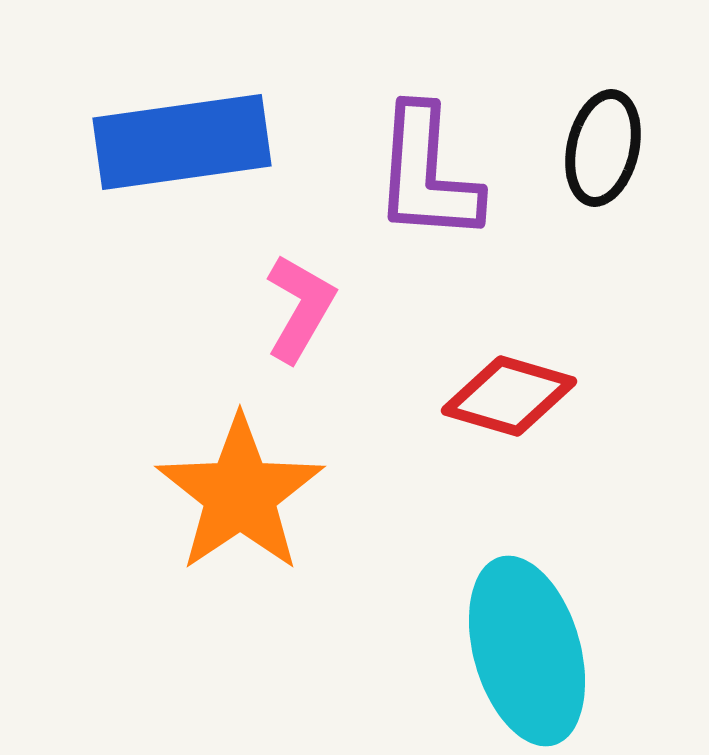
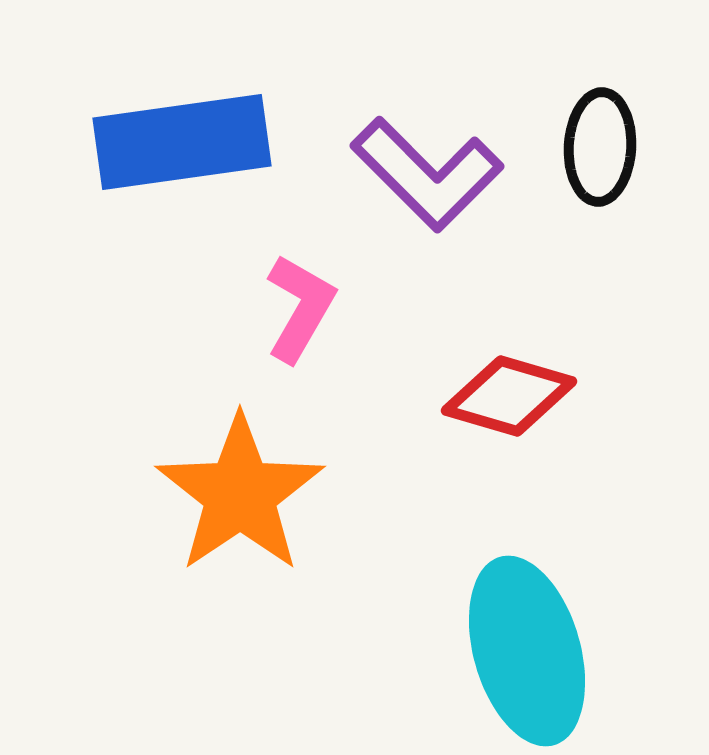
black ellipse: moved 3 px left, 1 px up; rotated 10 degrees counterclockwise
purple L-shape: rotated 49 degrees counterclockwise
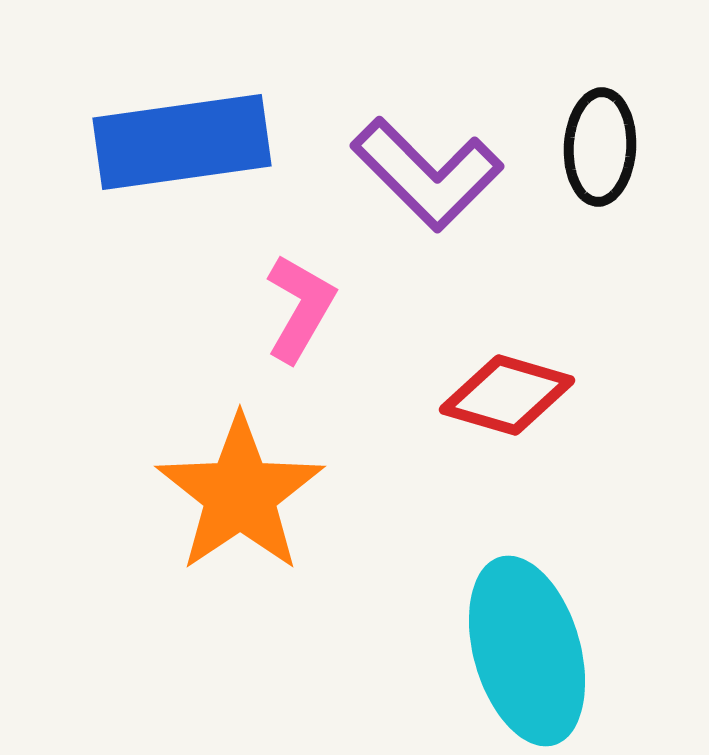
red diamond: moved 2 px left, 1 px up
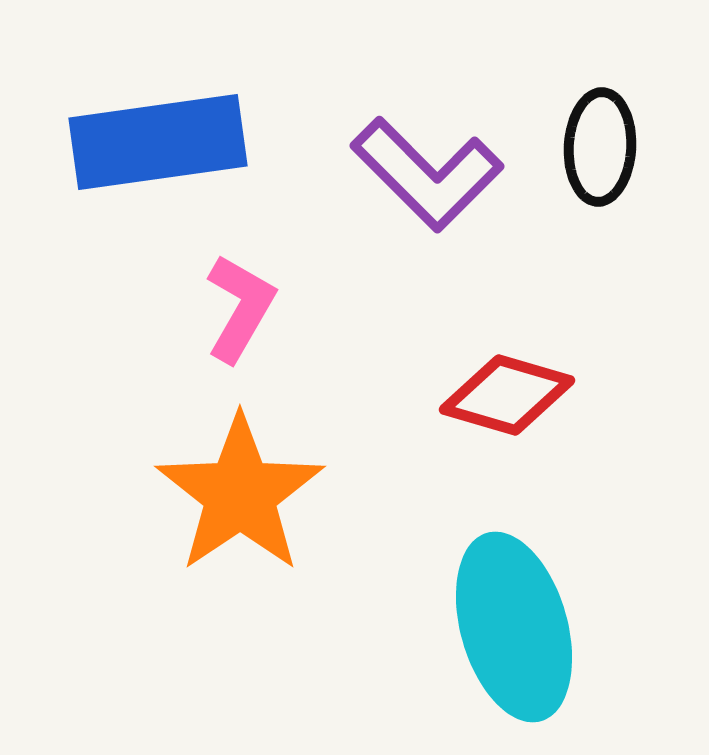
blue rectangle: moved 24 px left
pink L-shape: moved 60 px left
cyan ellipse: moved 13 px left, 24 px up
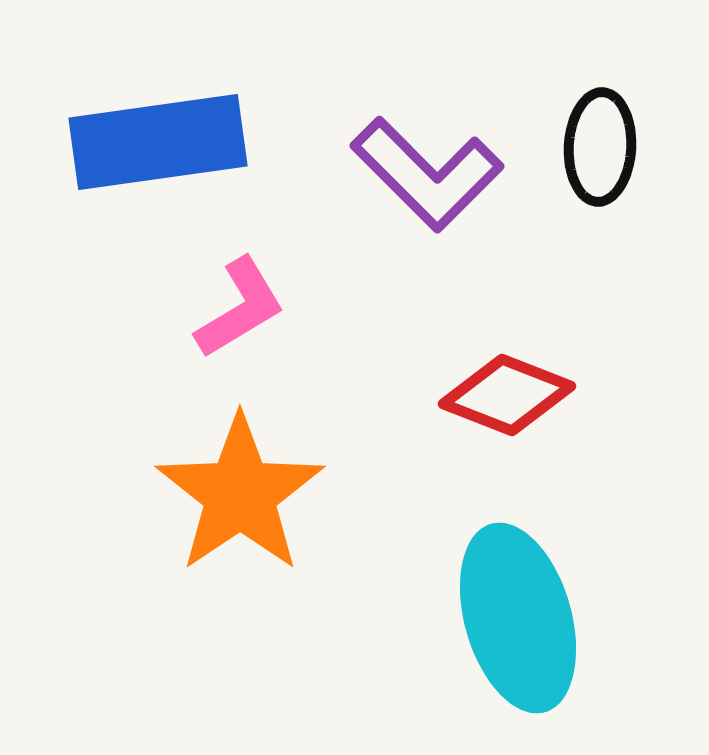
pink L-shape: rotated 29 degrees clockwise
red diamond: rotated 5 degrees clockwise
cyan ellipse: moved 4 px right, 9 px up
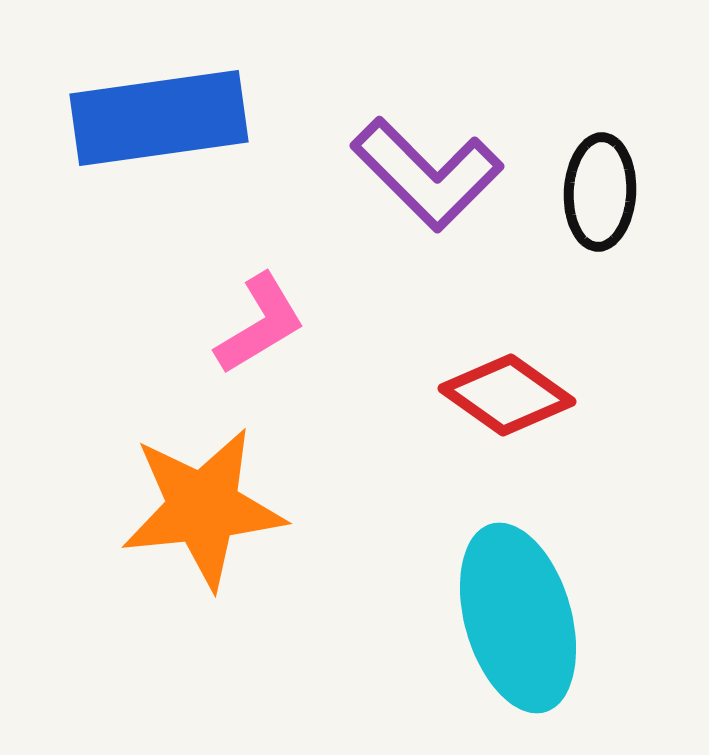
blue rectangle: moved 1 px right, 24 px up
black ellipse: moved 45 px down
pink L-shape: moved 20 px right, 16 px down
red diamond: rotated 14 degrees clockwise
orange star: moved 37 px left, 14 px down; rotated 28 degrees clockwise
